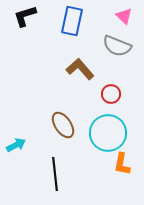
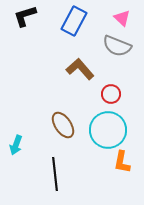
pink triangle: moved 2 px left, 2 px down
blue rectangle: moved 2 px right; rotated 16 degrees clockwise
cyan circle: moved 3 px up
cyan arrow: rotated 138 degrees clockwise
orange L-shape: moved 2 px up
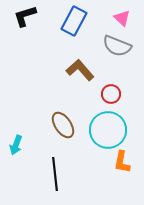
brown L-shape: moved 1 px down
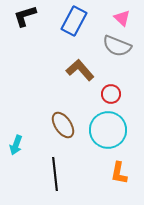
orange L-shape: moved 3 px left, 11 px down
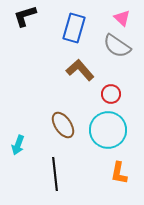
blue rectangle: moved 7 px down; rotated 12 degrees counterclockwise
gray semicircle: rotated 12 degrees clockwise
cyan arrow: moved 2 px right
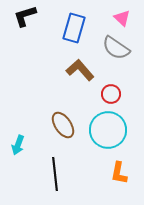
gray semicircle: moved 1 px left, 2 px down
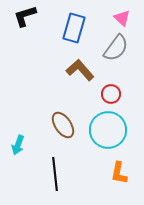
gray semicircle: rotated 88 degrees counterclockwise
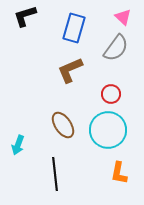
pink triangle: moved 1 px right, 1 px up
brown L-shape: moved 10 px left; rotated 72 degrees counterclockwise
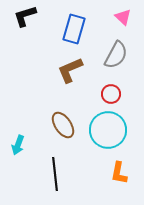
blue rectangle: moved 1 px down
gray semicircle: moved 7 px down; rotated 8 degrees counterclockwise
